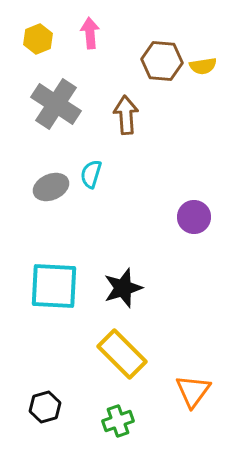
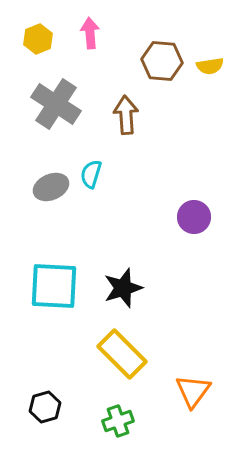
yellow semicircle: moved 7 px right
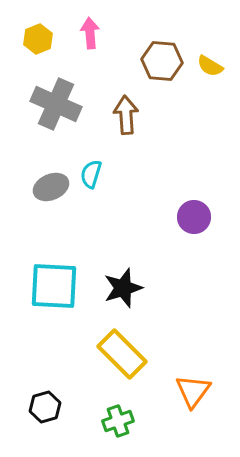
yellow semicircle: rotated 40 degrees clockwise
gray cross: rotated 9 degrees counterclockwise
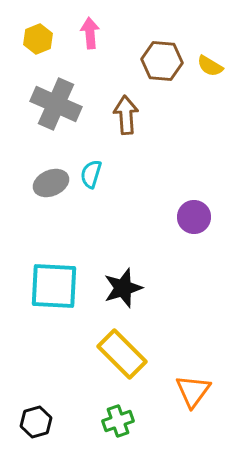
gray ellipse: moved 4 px up
black hexagon: moved 9 px left, 15 px down
